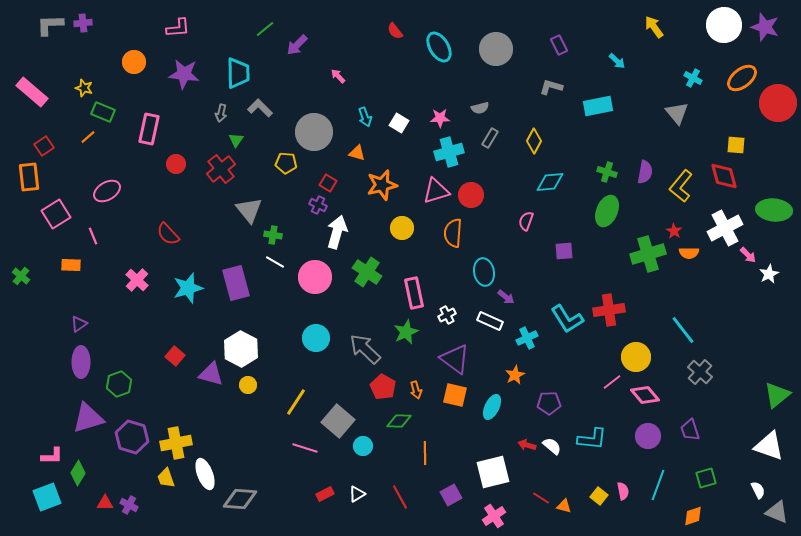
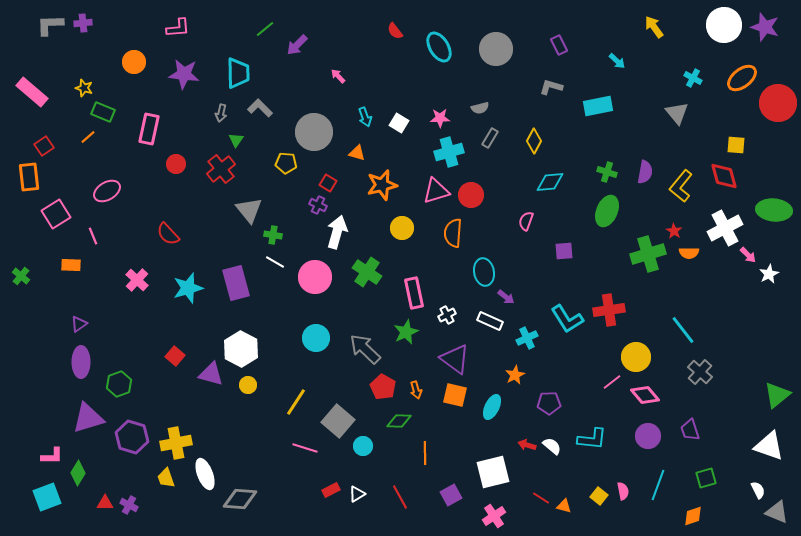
red rectangle at (325, 494): moved 6 px right, 4 px up
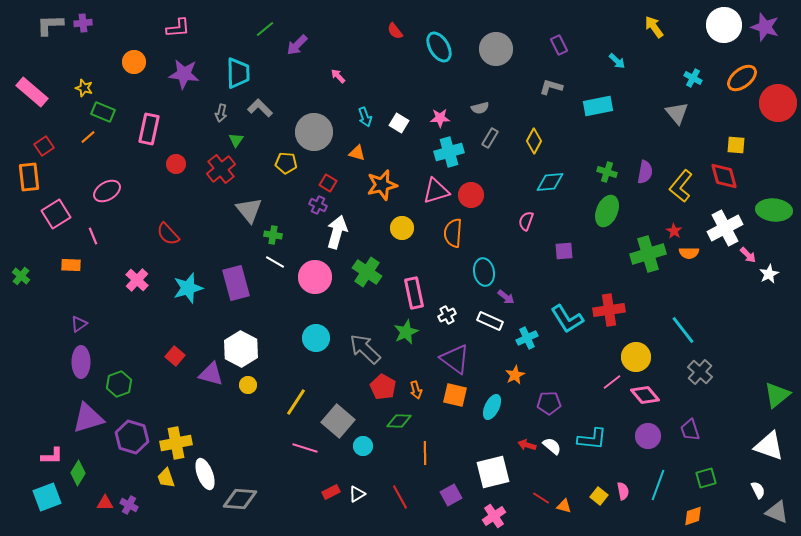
red rectangle at (331, 490): moved 2 px down
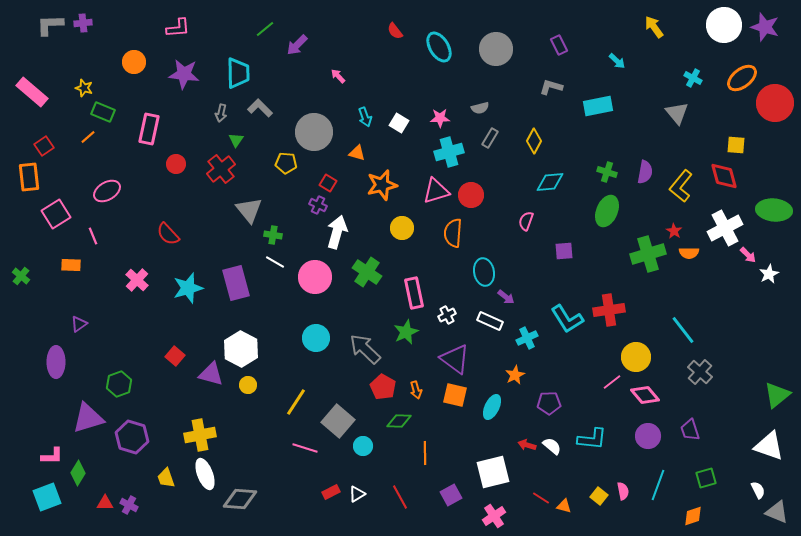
red circle at (778, 103): moved 3 px left
purple ellipse at (81, 362): moved 25 px left
yellow cross at (176, 443): moved 24 px right, 8 px up
